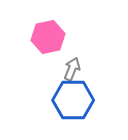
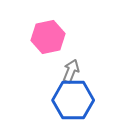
gray arrow: moved 1 px left, 2 px down
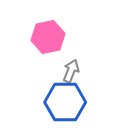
blue hexagon: moved 8 px left, 2 px down
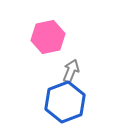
blue hexagon: rotated 21 degrees counterclockwise
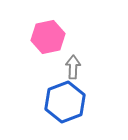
gray arrow: moved 2 px right, 4 px up; rotated 20 degrees counterclockwise
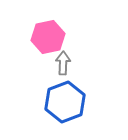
gray arrow: moved 10 px left, 4 px up
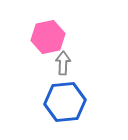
blue hexagon: rotated 15 degrees clockwise
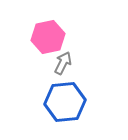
gray arrow: rotated 25 degrees clockwise
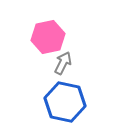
blue hexagon: rotated 18 degrees clockwise
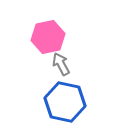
gray arrow: moved 2 px left, 1 px down; rotated 55 degrees counterclockwise
